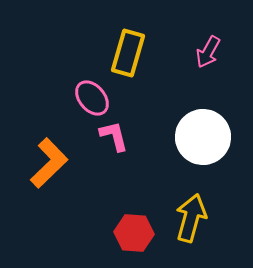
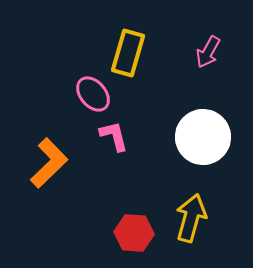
pink ellipse: moved 1 px right, 4 px up
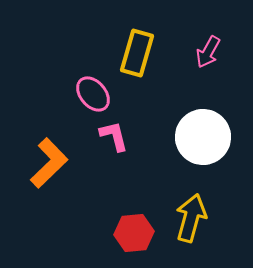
yellow rectangle: moved 9 px right
red hexagon: rotated 9 degrees counterclockwise
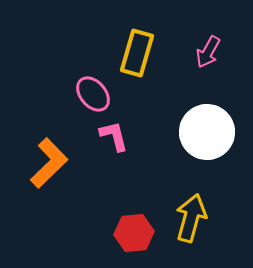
white circle: moved 4 px right, 5 px up
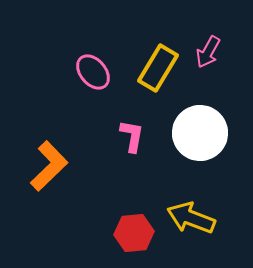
yellow rectangle: moved 21 px right, 15 px down; rotated 15 degrees clockwise
pink ellipse: moved 22 px up
white circle: moved 7 px left, 1 px down
pink L-shape: moved 18 px right; rotated 24 degrees clockwise
orange L-shape: moved 3 px down
yellow arrow: rotated 84 degrees counterclockwise
